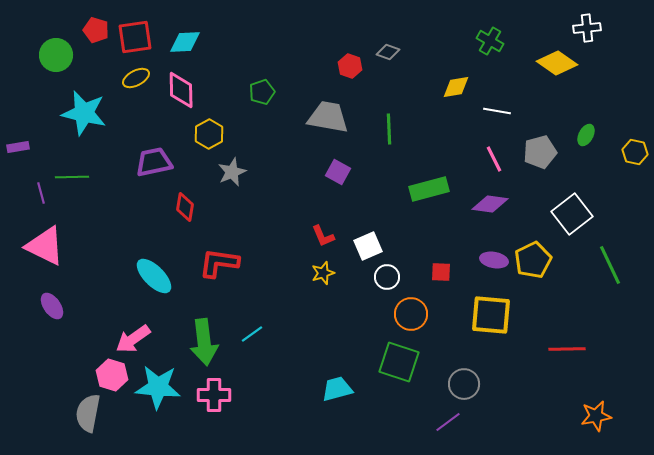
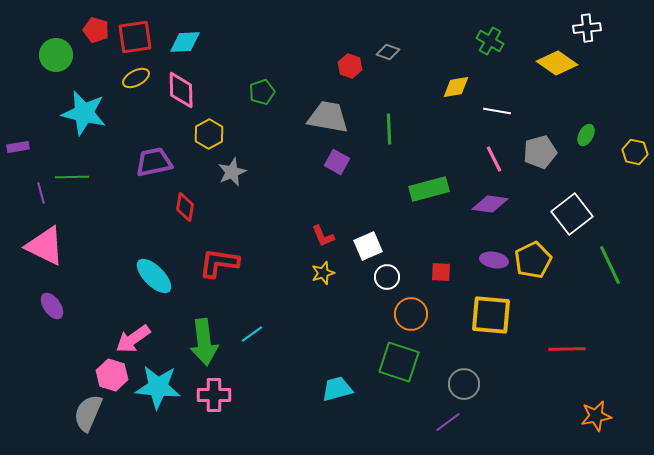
purple square at (338, 172): moved 1 px left, 10 px up
gray semicircle at (88, 413): rotated 12 degrees clockwise
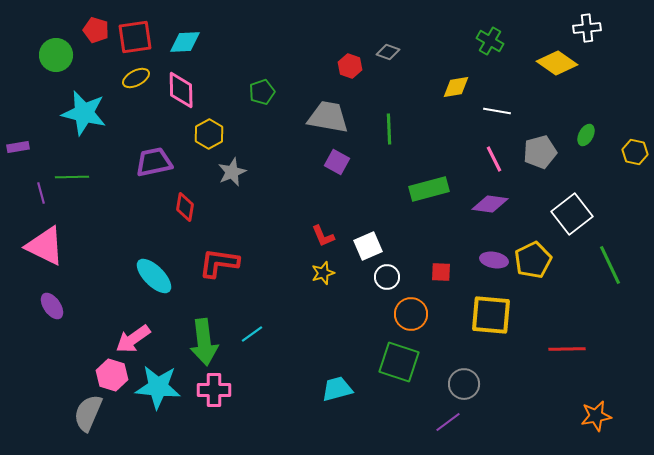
pink cross at (214, 395): moved 5 px up
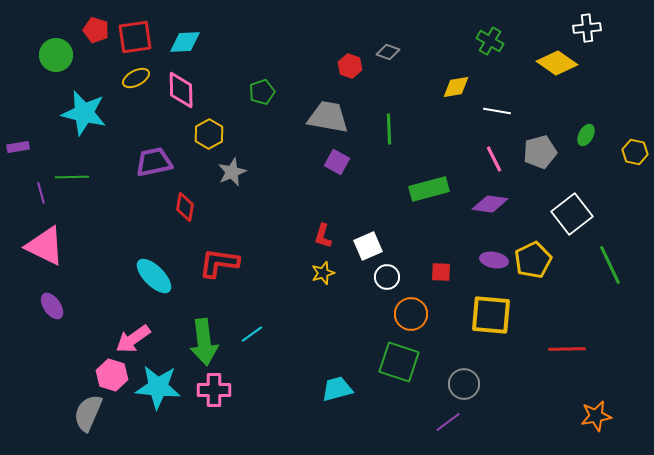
red L-shape at (323, 236): rotated 40 degrees clockwise
